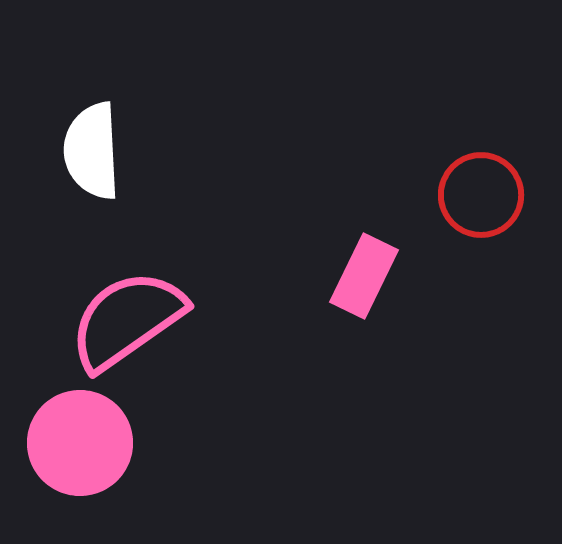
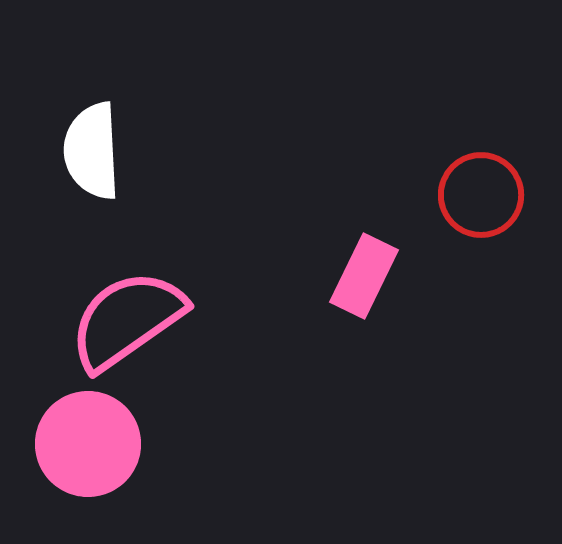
pink circle: moved 8 px right, 1 px down
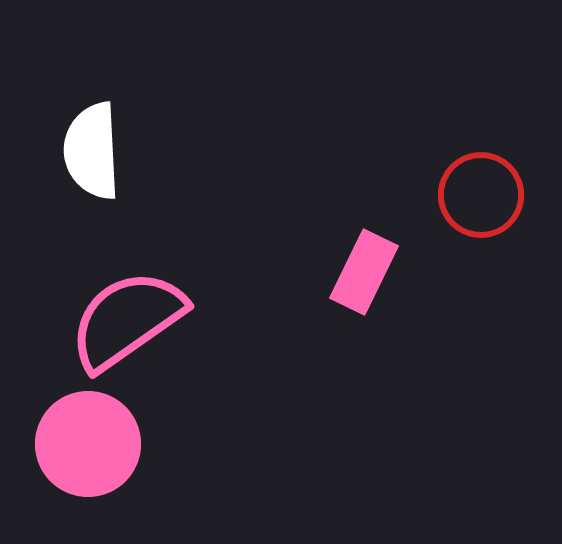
pink rectangle: moved 4 px up
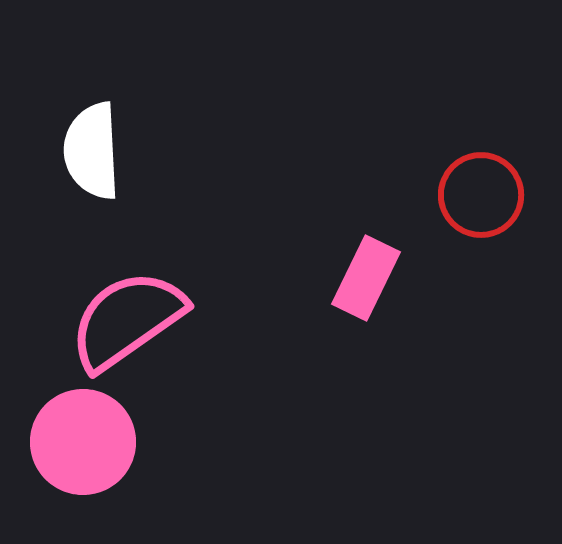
pink rectangle: moved 2 px right, 6 px down
pink circle: moved 5 px left, 2 px up
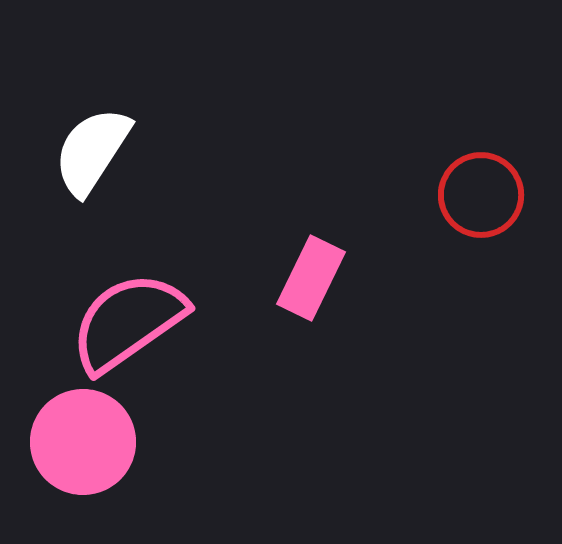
white semicircle: rotated 36 degrees clockwise
pink rectangle: moved 55 px left
pink semicircle: moved 1 px right, 2 px down
